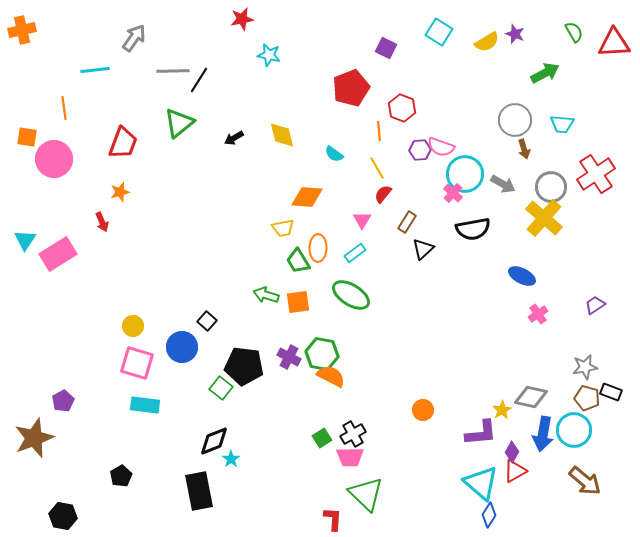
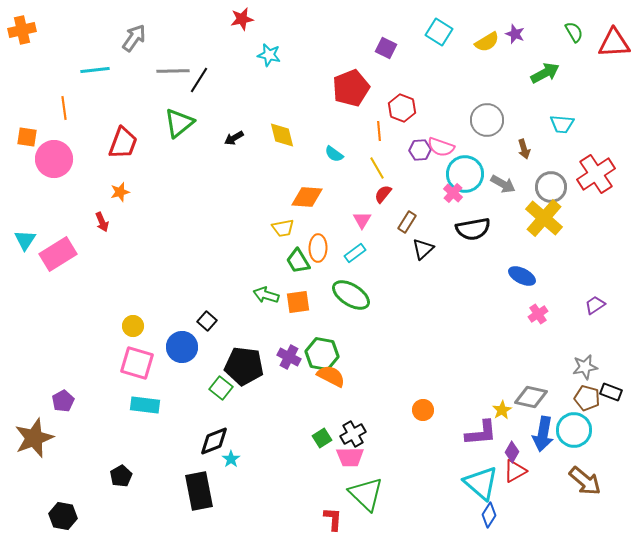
gray circle at (515, 120): moved 28 px left
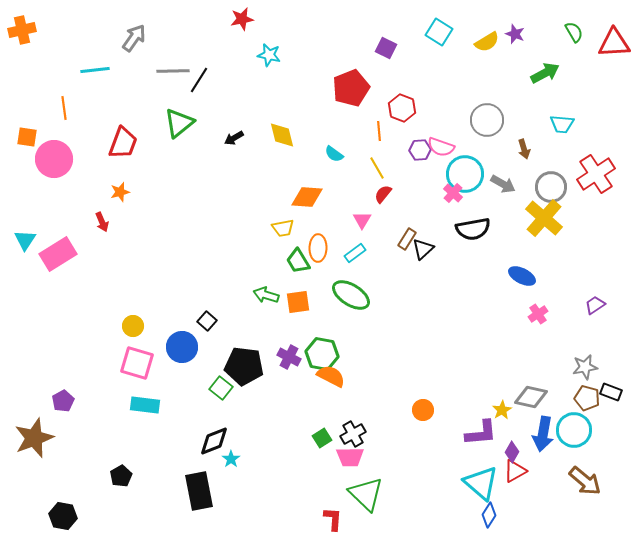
brown rectangle at (407, 222): moved 17 px down
